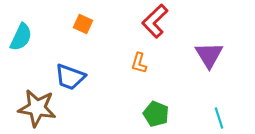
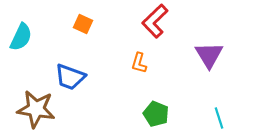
brown star: moved 1 px left, 1 px down
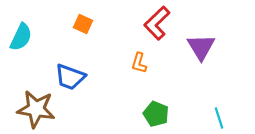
red L-shape: moved 2 px right, 2 px down
purple triangle: moved 8 px left, 8 px up
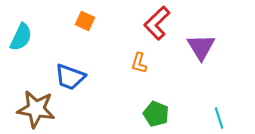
orange square: moved 2 px right, 3 px up
